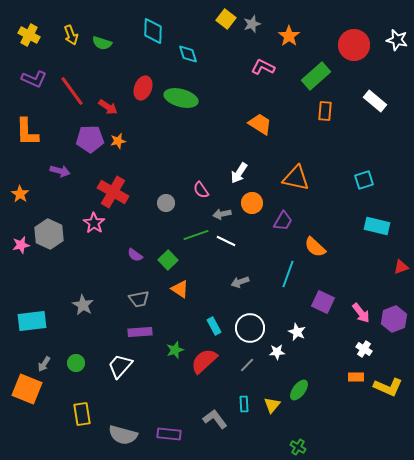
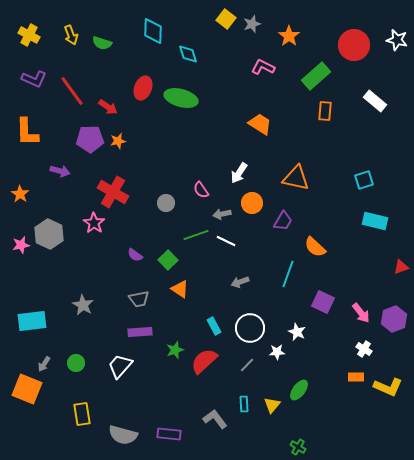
cyan rectangle at (377, 226): moved 2 px left, 5 px up
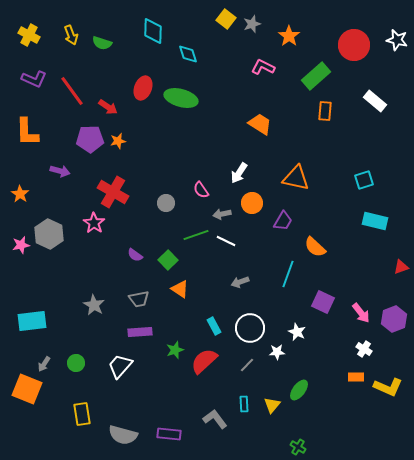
gray star at (83, 305): moved 11 px right
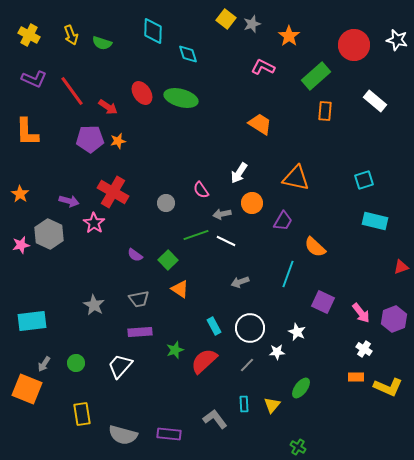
red ellipse at (143, 88): moved 1 px left, 5 px down; rotated 55 degrees counterclockwise
purple arrow at (60, 171): moved 9 px right, 30 px down
green ellipse at (299, 390): moved 2 px right, 2 px up
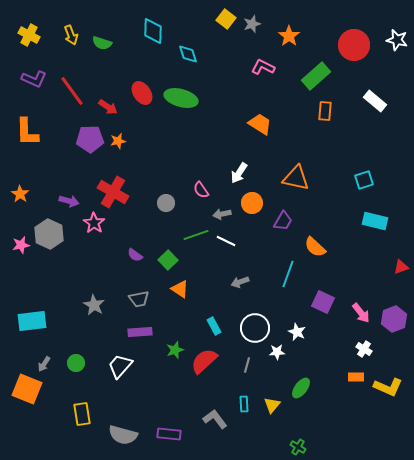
white circle at (250, 328): moved 5 px right
gray line at (247, 365): rotated 28 degrees counterclockwise
